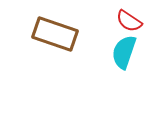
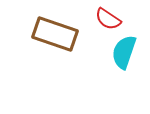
red semicircle: moved 21 px left, 2 px up
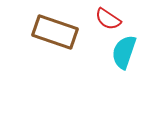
brown rectangle: moved 2 px up
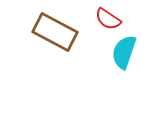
brown rectangle: rotated 9 degrees clockwise
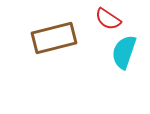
brown rectangle: moved 1 px left, 6 px down; rotated 42 degrees counterclockwise
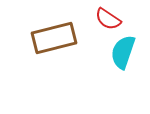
cyan semicircle: moved 1 px left
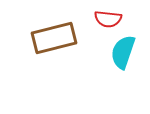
red semicircle: rotated 28 degrees counterclockwise
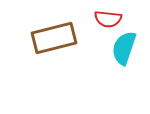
cyan semicircle: moved 1 px right, 4 px up
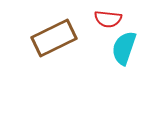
brown rectangle: rotated 12 degrees counterclockwise
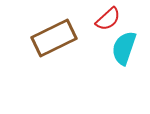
red semicircle: rotated 48 degrees counterclockwise
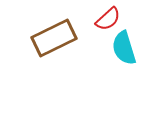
cyan semicircle: rotated 36 degrees counterclockwise
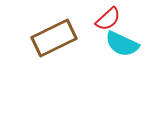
cyan semicircle: moved 2 px left, 4 px up; rotated 48 degrees counterclockwise
